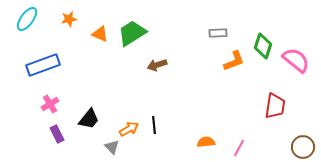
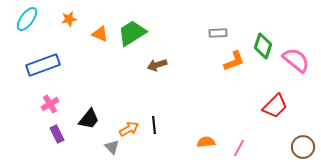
red trapezoid: rotated 36 degrees clockwise
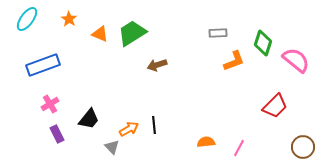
orange star: rotated 28 degrees counterclockwise
green diamond: moved 3 px up
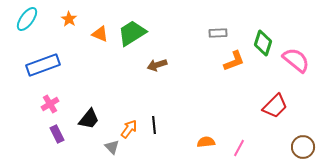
orange arrow: rotated 24 degrees counterclockwise
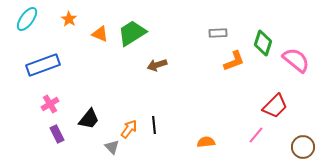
pink line: moved 17 px right, 13 px up; rotated 12 degrees clockwise
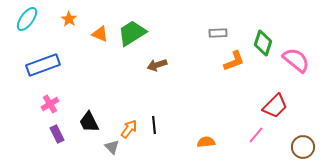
black trapezoid: moved 3 px down; rotated 115 degrees clockwise
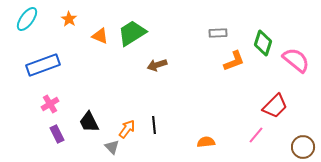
orange triangle: moved 2 px down
orange arrow: moved 2 px left
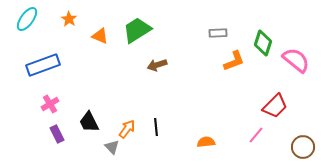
green trapezoid: moved 5 px right, 3 px up
black line: moved 2 px right, 2 px down
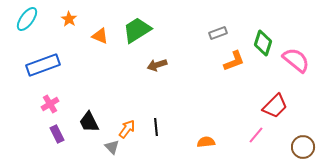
gray rectangle: rotated 18 degrees counterclockwise
